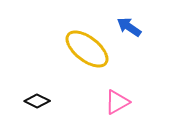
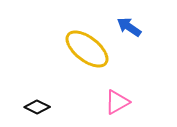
black diamond: moved 6 px down
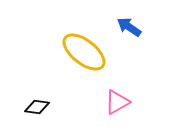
yellow ellipse: moved 3 px left, 3 px down
black diamond: rotated 20 degrees counterclockwise
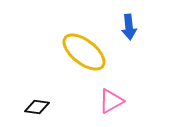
blue arrow: rotated 130 degrees counterclockwise
pink triangle: moved 6 px left, 1 px up
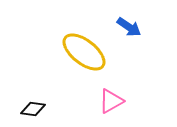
blue arrow: rotated 50 degrees counterclockwise
black diamond: moved 4 px left, 2 px down
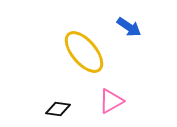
yellow ellipse: rotated 12 degrees clockwise
black diamond: moved 25 px right
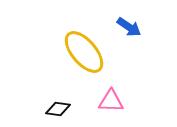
pink triangle: rotated 32 degrees clockwise
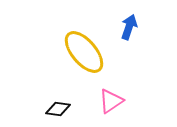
blue arrow: rotated 105 degrees counterclockwise
pink triangle: rotated 36 degrees counterclockwise
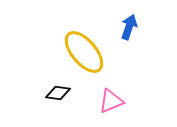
pink triangle: rotated 12 degrees clockwise
black diamond: moved 16 px up
